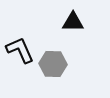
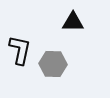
black L-shape: rotated 36 degrees clockwise
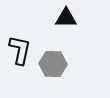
black triangle: moved 7 px left, 4 px up
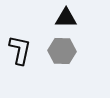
gray hexagon: moved 9 px right, 13 px up
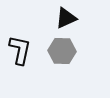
black triangle: rotated 25 degrees counterclockwise
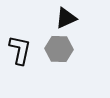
gray hexagon: moved 3 px left, 2 px up
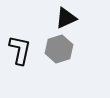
gray hexagon: rotated 20 degrees counterclockwise
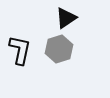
black triangle: rotated 10 degrees counterclockwise
